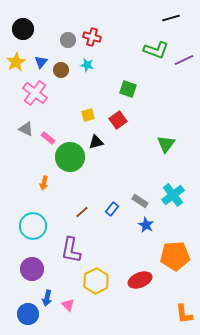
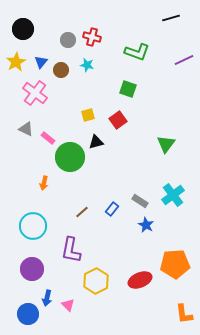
green L-shape: moved 19 px left, 2 px down
orange pentagon: moved 8 px down
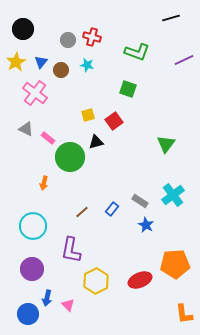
red square: moved 4 px left, 1 px down
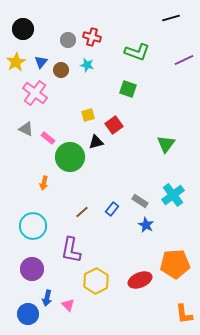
red square: moved 4 px down
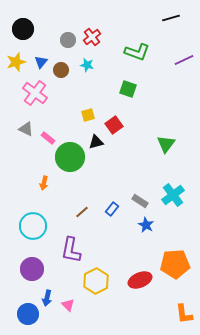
red cross: rotated 36 degrees clockwise
yellow star: rotated 12 degrees clockwise
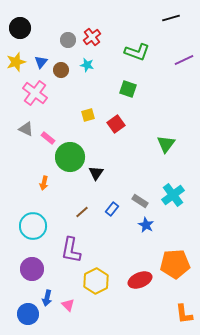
black circle: moved 3 px left, 1 px up
red square: moved 2 px right, 1 px up
black triangle: moved 31 px down; rotated 42 degrees counterclockwise
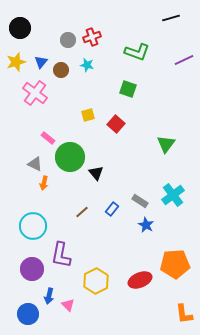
red cross: rotated 18 degrees clockwise
red square: rotated 12 degrees counterclockwise
gray triangle: moved 9 px right, 35 px down
black triangle: rotated 14 degrees counterclockwise
purple L-shape: moved 10 px left, 5 px down
blue arrow: moved 2 px right, 2 px up
